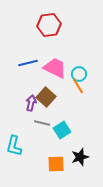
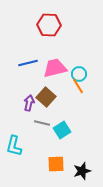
red hexagon: rotated 10 degrees clockwise
pink trapezoid: rotated 40 degrees counterclockwise
purple arrow: moved 2 px left
black star: moved 2 px right, 14 px down
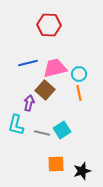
orange line: moved 1 px right, 7 px down; rotated 21 degrees clockwise
brown square: moved 1 px left, 7 px up
gray line: moved 10 px down
cyan L-shape: moved 2 px right, 21 px up
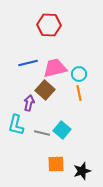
cyan square: rotated 18 degrees counterclockwise
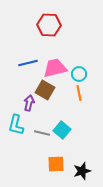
brown square: rotated 12 degrees counterclockwise
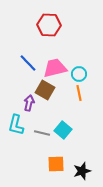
blue line: rotated 60 degrees clockwise
cyan square: moved 1 px right
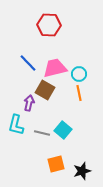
orange square: rotated 12 degrees counterclockwise
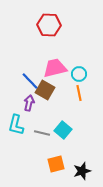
blue line: moved 2 px right, 18 px down
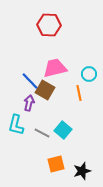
cyan circle: moved 10 px right
gray line: rotated 14 degrees clockwise
